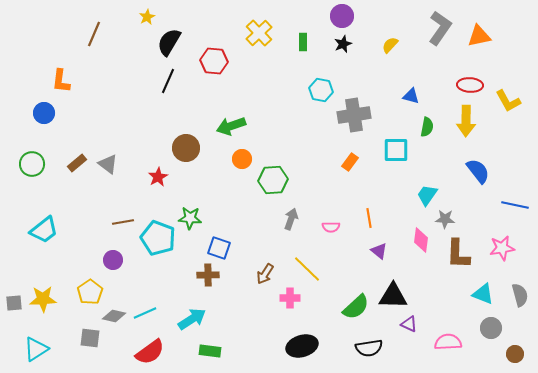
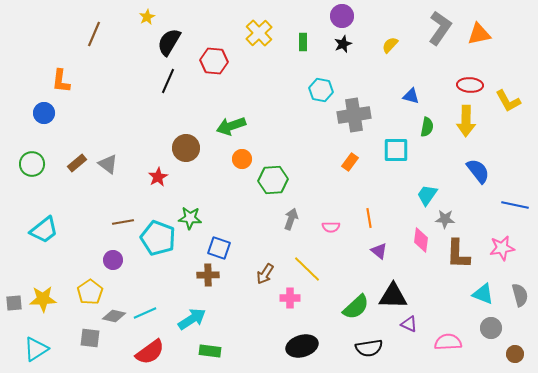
orange triangle at (479, 36): moved 2 px up
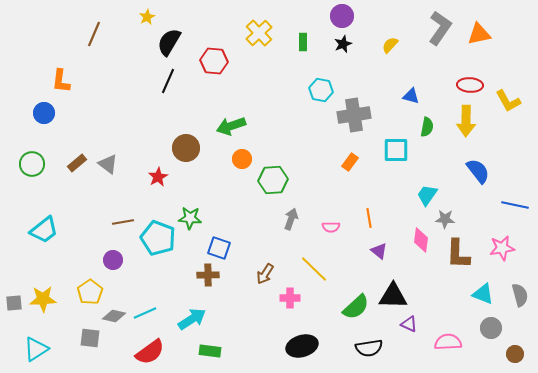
yellow line at (307, 269): moved 7 px right
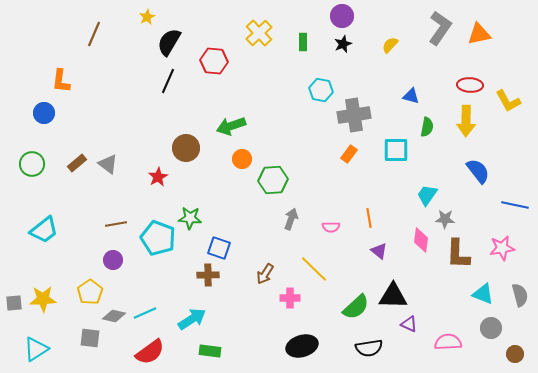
orange rectangle at (350, 162): moved 1 px left, 8 px up
brown line at (123, 222): moved 7 px left, 2 px down
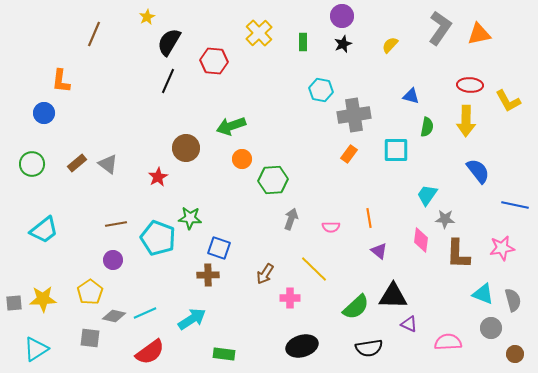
gray semicircle at (520, 295): moved 7 px left, 5 px down
green rectangle at (210, 351): moved 14 px right, 3 px down
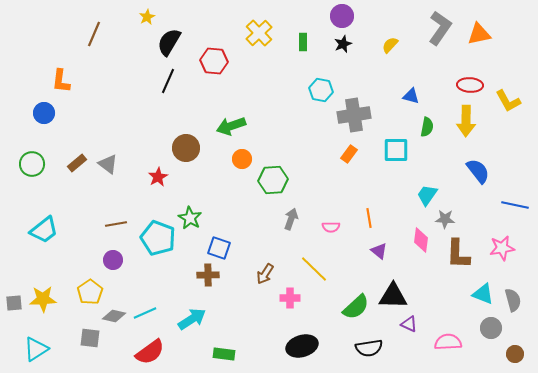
green star at (190, 218): rotated 25 degrees clockwise
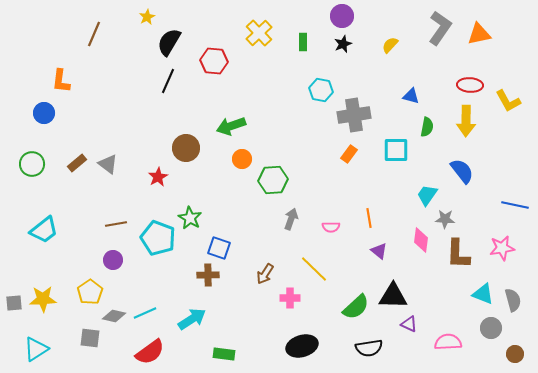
blue semicircle at (478, 171): moved 16 px left
